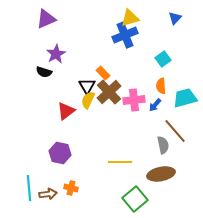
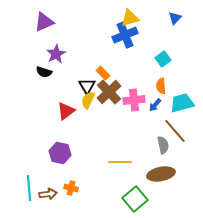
purple triangle: moved 2 px left, 3 px down
cyan trapezoid: moved 3 px left, 5 px down
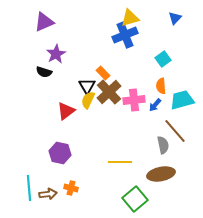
cyan trapezoid: moved 3 px up
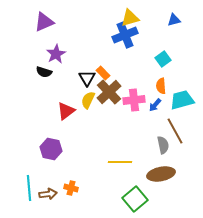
blue triangle: moved 1 px left, 2 px down; rotated 32 degrees clockwise
black triangle: moved 8 px up
brown line: rotated 12 degrees clockwise
purple hexagon: moved 9 px left, 4 px up
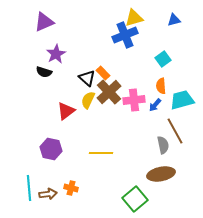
yellow triangle: moved 4 px right
black triangle: rotated 18 degrees counterclockwise
yellow line: moved 19 px left, 9 px up
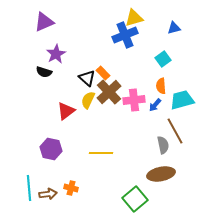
blue triangle: moved 8 px down
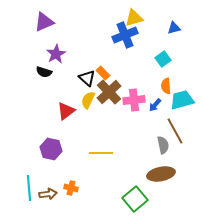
orange semicircle: moved 5 px right
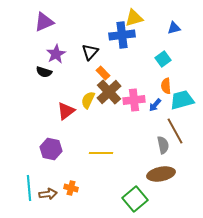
blue cross: moved 3 px left; rotated 15 degrees clockwise
black triangle: moved 3 px right, 26 px up; rotated 30 degrees clockwise
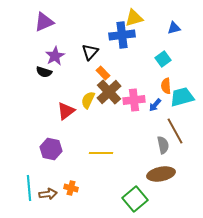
purple star: moved 1 px left, 2 px down
cyan trapezoid: moved 3 px up
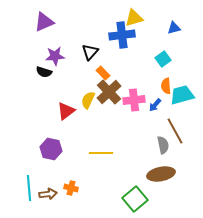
purple star: rotated 24 degrees clockwise
cyan trapezoid: moved 2 px up
